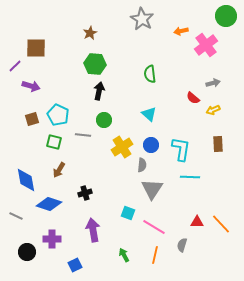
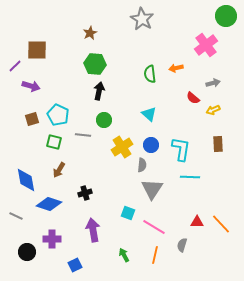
orange arrow at (181, 31): moved 5 px left, 37 px down
brown square at (36, 48): moved 1 px right, 2 px down
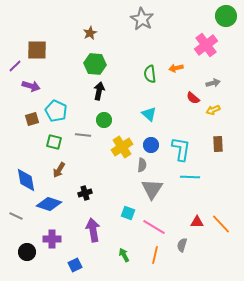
cyan pentagon at (58, 115): moved 2 px left, 4 px up
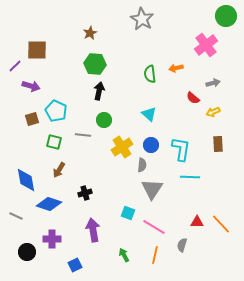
yellow arrow at (213, 110): moved 2 px down
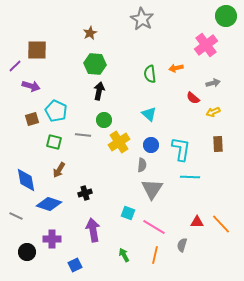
yellow cross at (122, 147): moved 3 px left, 5 px up
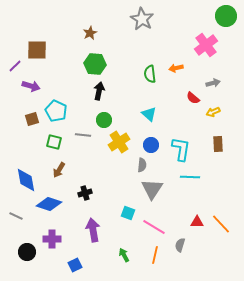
gray semicircle at (182, 245): moved 2 px left
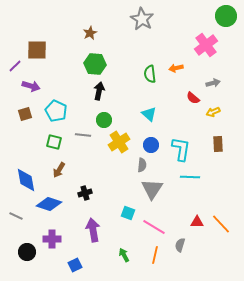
brown square at (32, 119): moved 7 px left, 5 px up
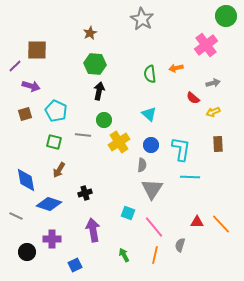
pink line at (154, 227): rotated 20 degrees clockwise
